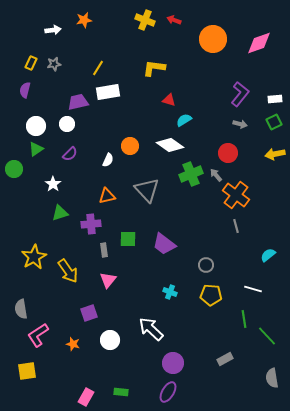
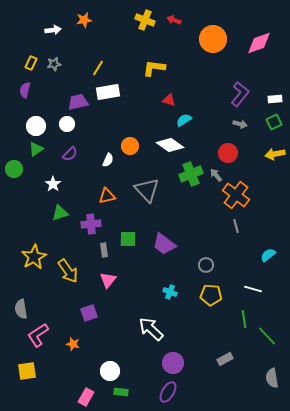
white circle at (110, 340): moved 31 px down
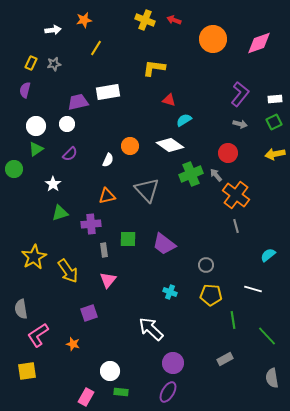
yellow line at (98, 68): moved 2 px left, 20 px up
green line at (244, 319): moved 11 px left, 1 px down
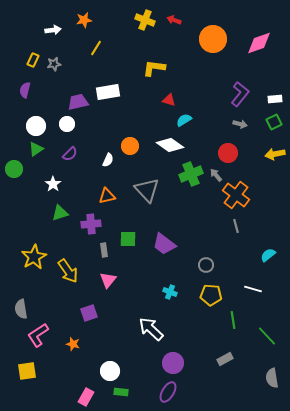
yellow rectangle at (31, 63): moved 2 px right, 3 px up
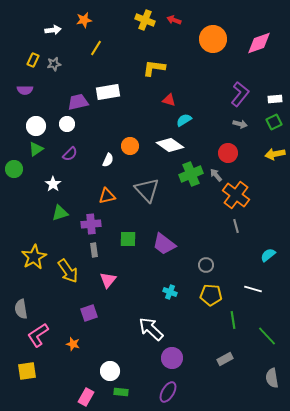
purple semicircle at (25, 90): rotated 105 degrees counterclockwise
gray rectangle at (104, 250): moved 10 px left
purple circle at (173, 363): moved 1 px left, 5 px up
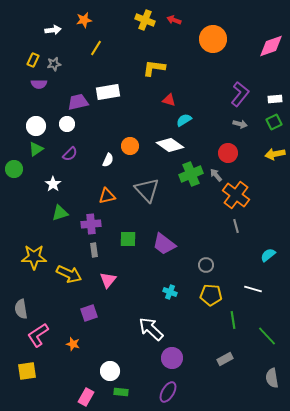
pink diamond at (259, 43): moved 12 px right, 3 px down
purple semicircle at (25, 90): moved 14 px right, 6 px up
yellow star at (34, 257): rotated 30 degrees clockwise
yellow arrow at (68, 271): moved 1 px right, 3 px down; rotated 30 degrees counterclockwise
